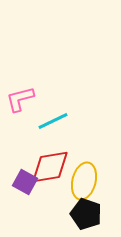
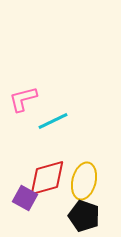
pink L-shape: moved 3 px right
red diamond: moved 3 px left, 11 px down; rotated 6 degrees counterclockwise
purple square: moved 16 px down
black pentagon: moved 2 px left, 2 px down
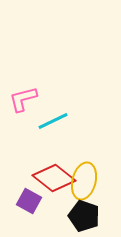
red diamond: moved 7 px right; rotated 54 degrees clockwise
purple square: moved 4 px right, 3 px down
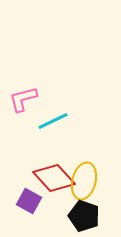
red diamond: rotated 9 degrees clockwise
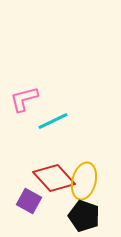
pink L-shape: moved 1 px right
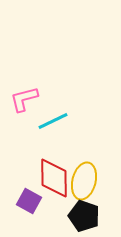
red diamond: rotated 42 degrees clockwise
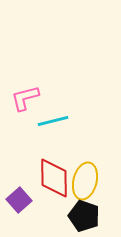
pink L-shape: moved 1 px right, 1 px up
cyan line: rotated 12 degrees clockwise
yellow ellipse: moved 1 px right
purple square: moved 10 px left, 1 px up; rotated 20 degrees clockwise
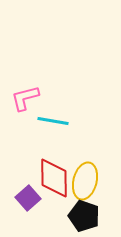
cyan line: rotated 24 degrees clockwise
purple square: moved 9 px right, 2 px up
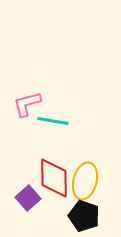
pink L-shape: moved 2 px right, 6 px down
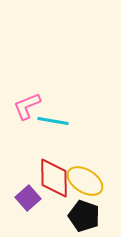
pink L-shape: moved 2 px down; rotated 8 degrees counterclockwise
yellow ellipse: rotated 72 degrees counterclockwise
